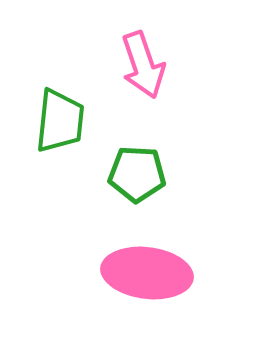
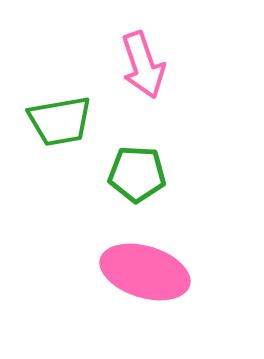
green trapezoid: rotated 74 degrees clockwise
pink ellipse: moved 2 px left, 1 px up; rotated 10 degrees clockwise
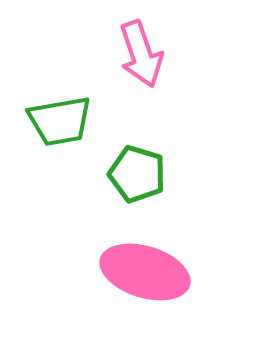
pink arrow: moved 2 px left, 11 px up
green pentagon: rotated 14 degrees clockwise
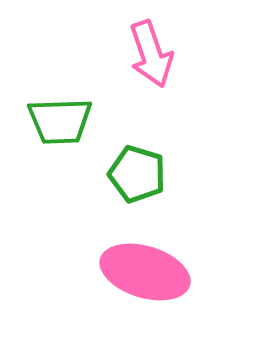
pink arrow: moved 10 px right
green trapezoid: rotated 8 degrees clockwise
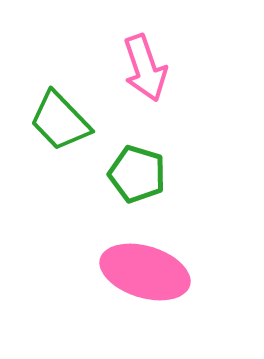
pink arrow: moved 6 px left, 14 px down
green trapezoid: rotated 48 degrees clockwise
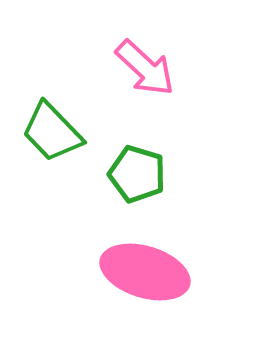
pink arrow: rotated 28 degrees counterclockwise
green trapezoid: moved 8 px left, 11 px down
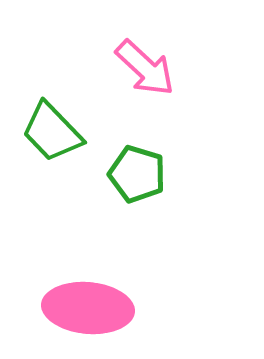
pink ellipse: moved 57 px left, 36 px down; rotated 12 degrees counterclockwise
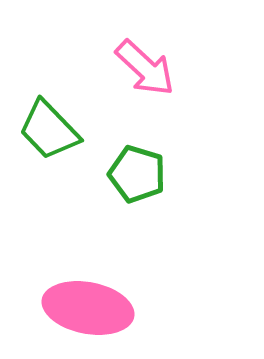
green trapezoid: moved 3 px left, 2 px up
pink ellipse: rotated 6 degrees clockwise
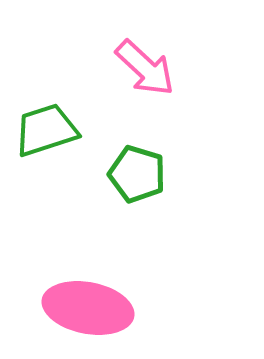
green trapezoid: moved 3 px left; rotated 116 degrees clockwise
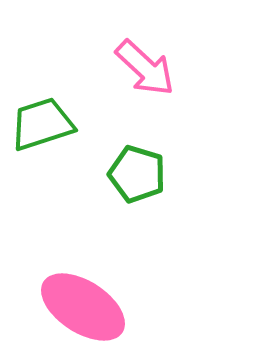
green trapezoid: moved 4 px left, 6 px up
pink ellipse: moved 5 px left, 1 px up; rotated 22 degrees clockwise
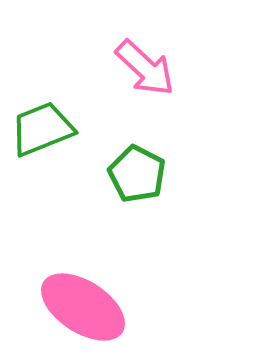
green trapezoid: moved 5 px down; rotated 4 degrees counterclockwise
green pentagon: rotated 10 degrees clockwise
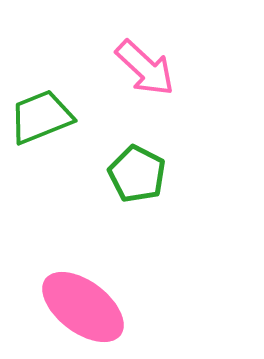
green trapezoid: moved 1 px left, 12 px up
pink ellipse: rotated 4 degrees clockwise
